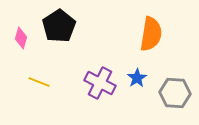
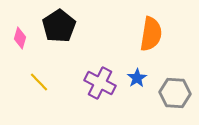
pink diamond: moved 1 px left
yellow line: rotated 25 degrees clockwise
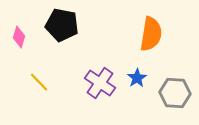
black pentagon: moved 3 px right, 1 px up; rotated 28 degrees counterclockwise
pink diamond: moved 1 px left, 1 px up
purple cross: rotated 8 degrees clockwise
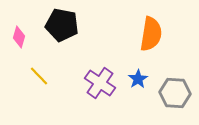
blue star: moved 1 px right, 1 px down
yellow line: moved 6 px up
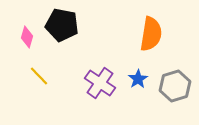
pink diamond: moved 8 px right
gray hexagon: moved 7 px up; rotated 20 degrees counterclockwise
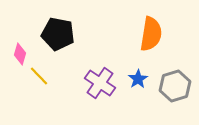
black pentagon: moved 4 px left, 9 px down
pink diamond: moved 7 px left, 17 px down
